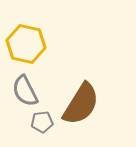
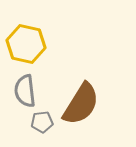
gray semicircle: rotated 20 degrees clockwise
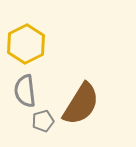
yellow hexagon: rotated 21 degrees clockwise
gray pentagon: moved 1 px right, 1 px up; rotated 10 degrees counterclockwise
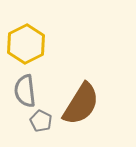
gray pentagon: moved 2 px left; rotated 30 degrees counterclockwise
